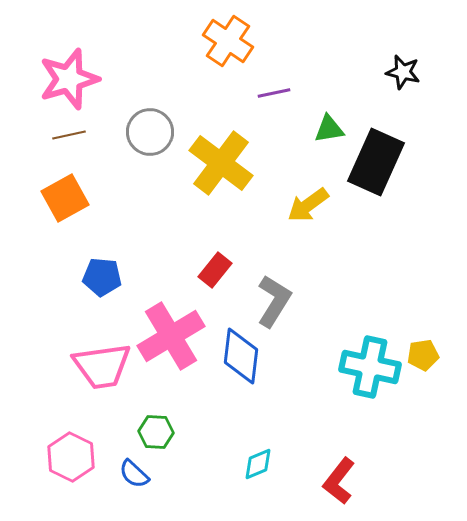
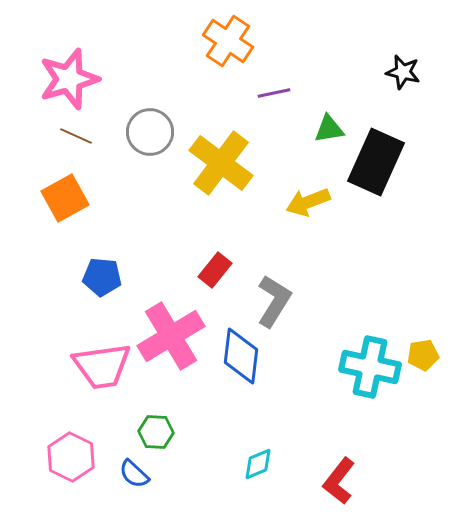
brown line: moved 7 px right, 1 px down; rotated 36 degrees clockwise
yellow arrow: moved 3 px up; rotated 15 degrees clockwise
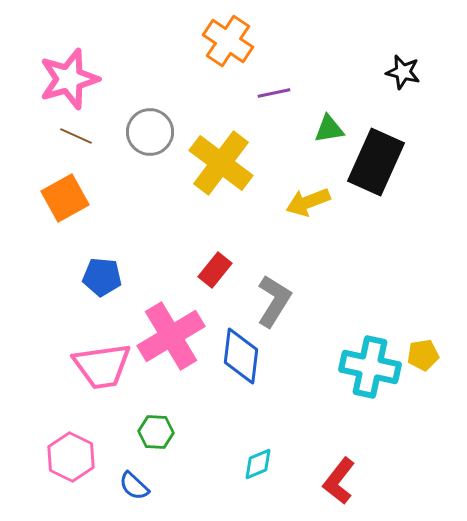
blue semicircle: moved 12 px down
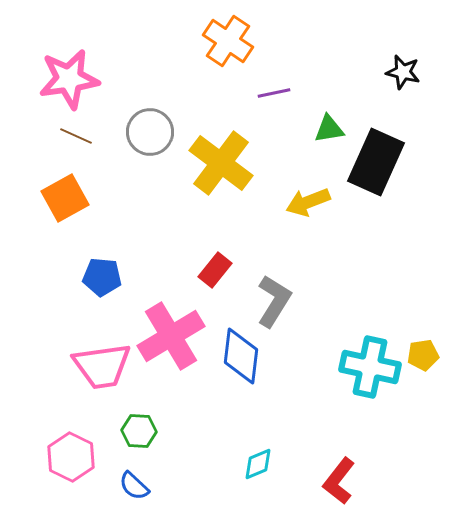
pink star: rotated 8 degrees clockwise
green hexagon: moved 17 px left, 1 px up
